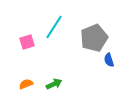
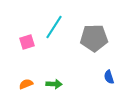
gray pentagon: rotated 20 degrees clockwise
blue semicircle: moved 17 px down
green arrow: rotated 28 degrees clockwise
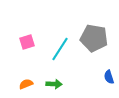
cyan line: moved 6 px right, 22 px down
gray pentagon: rotated 12 degrees clockwise
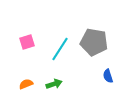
gray pentagon: moved 4 px down
blue semicircle: moved 1 px left, 1 px up
green arrow: rotated 21 degrees counterclockwise
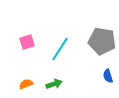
gray pentagon: moved 8 px right, 1 px up
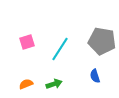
blue semicircle: moved 13 px left
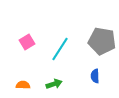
pink square: rotated 14 degrees counterclockwise
blue semicircle: rotated 16 degrees clockwise
orange semicircle: moved 3 px left, 1 px down; rotated 24 degrees clockwise
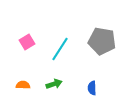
blue semicircle: moved 3 px left, 12 px down
